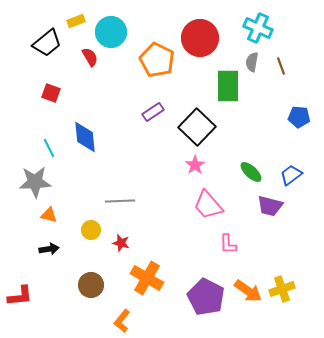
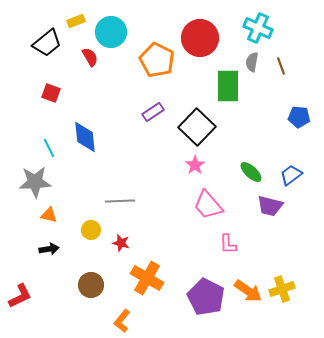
red L-shape: rotated 20 degrees counterclockwise
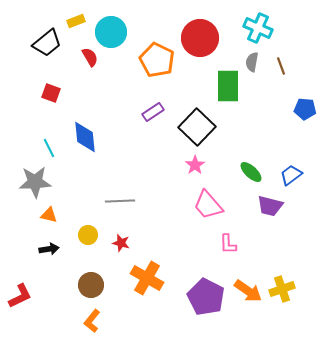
blue pentagon: moved 6 px right, 8 px up
yellow circle: moved 3 px left, 5 px down
orange L-shape: moved 30 px left
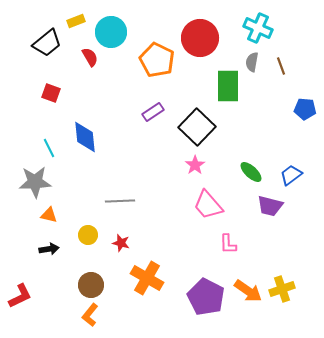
orange L-shape: moved 2 px left, 6 px up
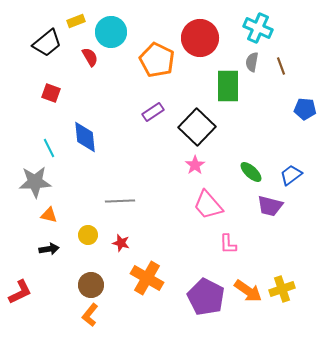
red L-shape: moved 4 px up
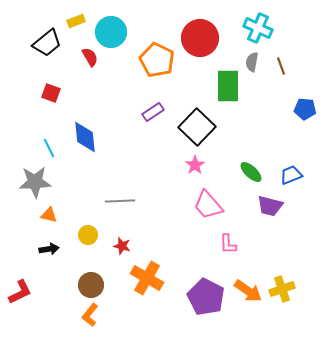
blue trapezoid: rotated 15 degrees clockwise
red star: moved 1 px right, 3 px down
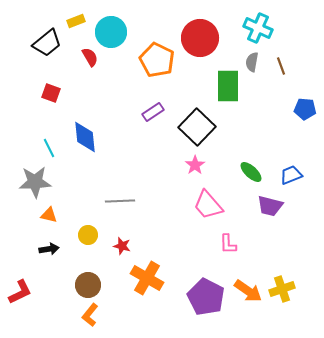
brown circle: moved 3 px left
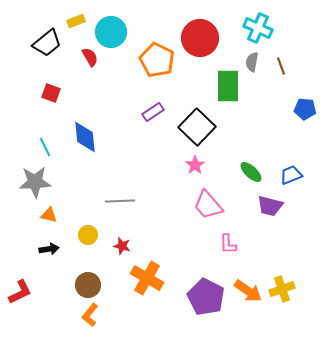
cyan line: moved 4 px left, 1 px up
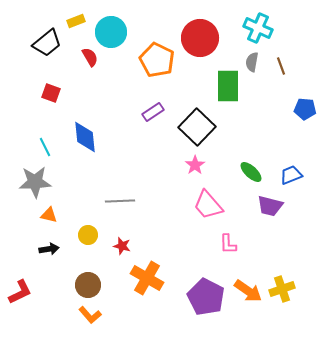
orange L-shape: rotated 80 degrees counterclockwise
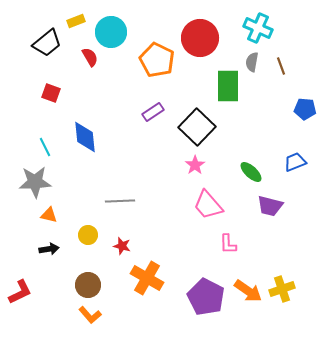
blue trapezoid: moved 4 px right, 13 px up
